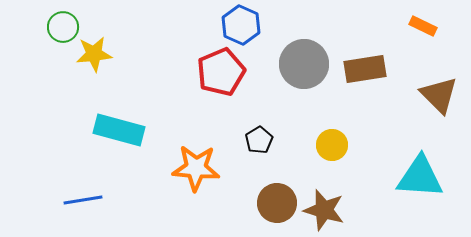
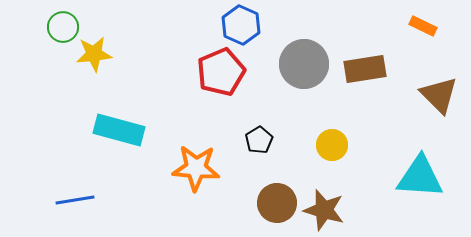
blue line: moved 8 px left
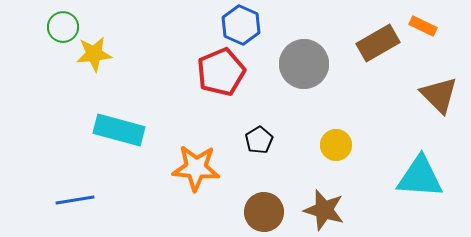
brown rectangle: moved 13 px right, 26 px up; rotated 21 degrees counterclockwise
yellow circle: moved 4 px right
brown circle: moved 13 px left, 9 px down
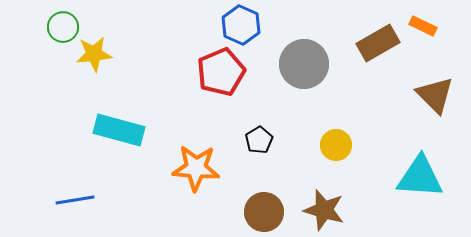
brown triangle: moved 4 px left
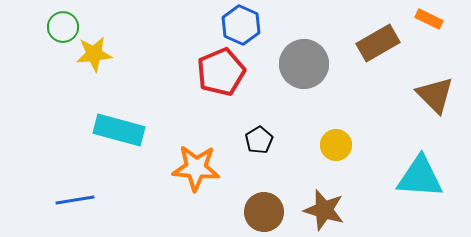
orange rectangle: moved 6 px right, 7 px up
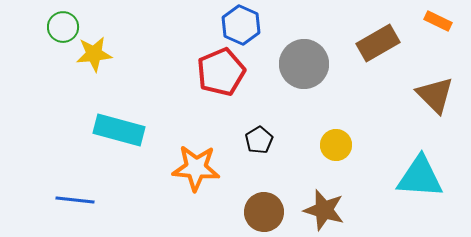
orange rectangle: moved 9 px right, 2 px down
blue line: rotated 15 degrees clockwise
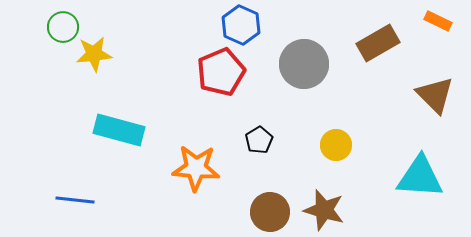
brown circle: moved 6 px right
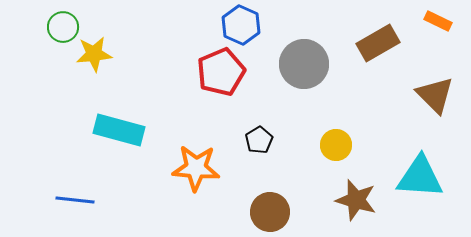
brown star: moved 32 px right, 10 px up
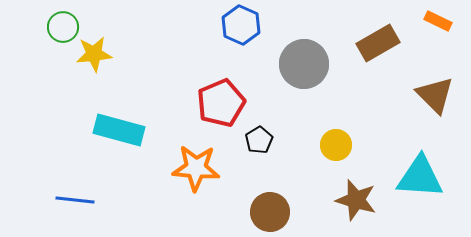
red pentagon: moved 31 px down
